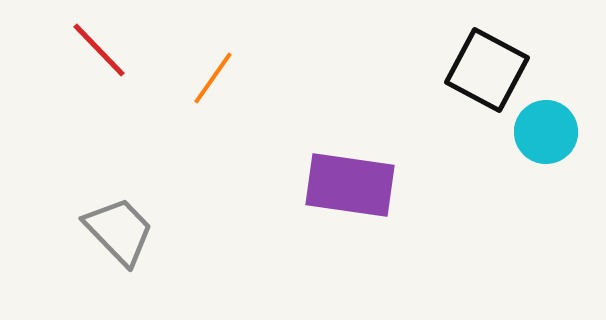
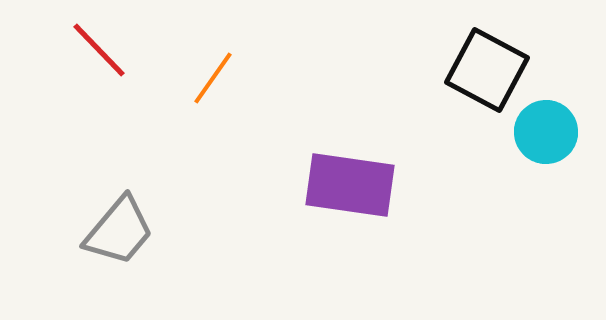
gray trapezoid: rotated 84 degrees clockwise
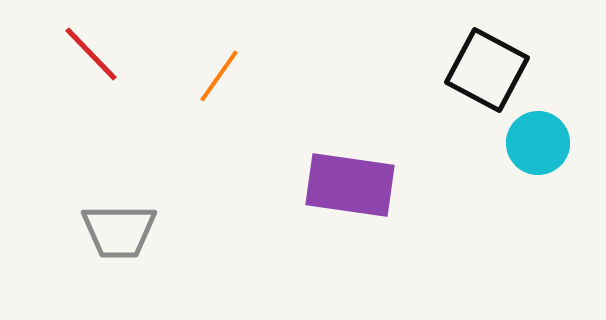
red line: moved 8 px left, 4 px down
orange line: moved 6 px right, 2 px up
cyan circle: moved 8 px left, 11 px down
gray trapezoid: rotated 50 degrees clockwise
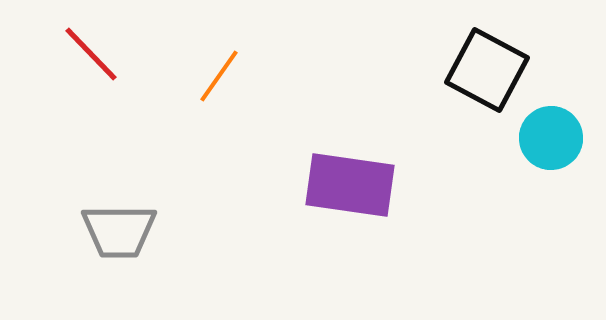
cyan circle: moved 13 px right, 5 px up
